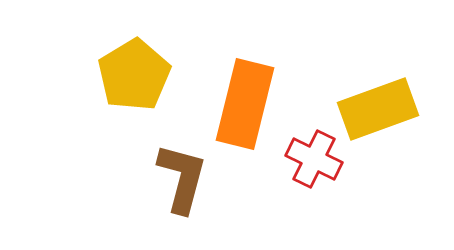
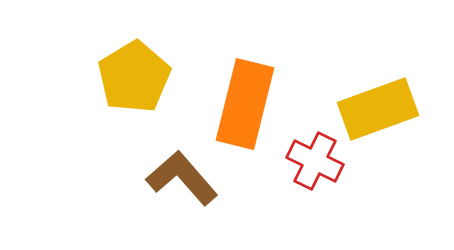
yellow pentagon: moved 2 px down
red cross: moved 1 px right, 2 px down
brown L-shape: rotated 56 degrees counterclockwise
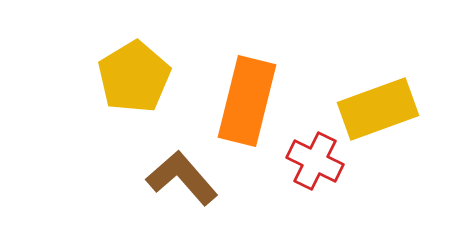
orange rectangle: moved 2 px right, 3 px up
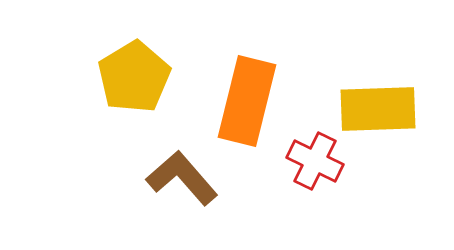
yellow rectangle: rotated 18 degrees clockwise
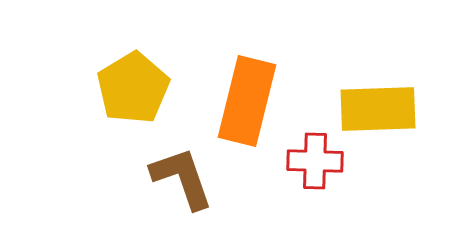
yellow pentagon: moved 1 px left, 11 px down
red cross: rotated 24 degrees counterclockwise
brown L-shape: rotated 22 degrees clockwise
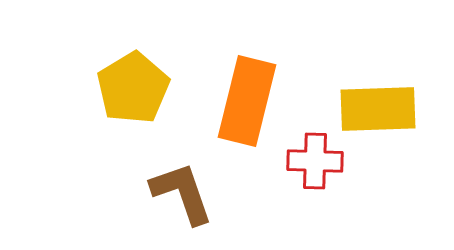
brown L-shape: moved 15 px down
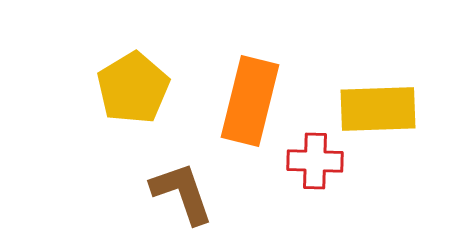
orange rectangle: moved 3 px right
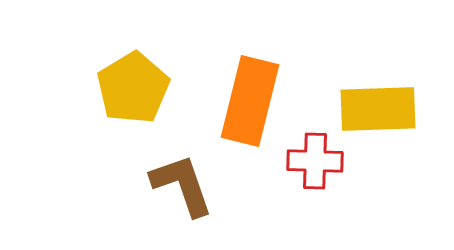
brown L-shape: moved 8 px up
